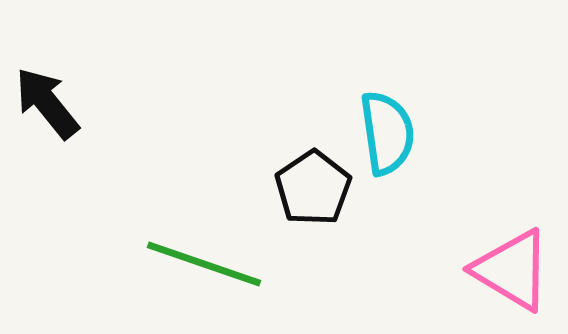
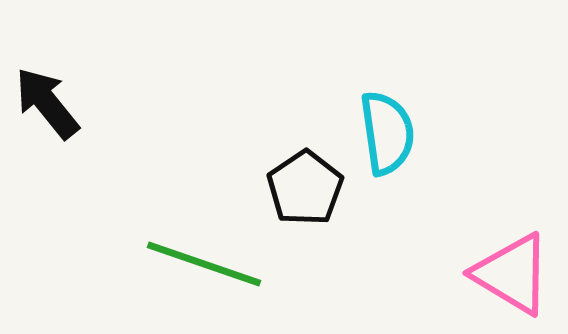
black pentagon: moved 8 px left
pink triangle: moved 4 px down
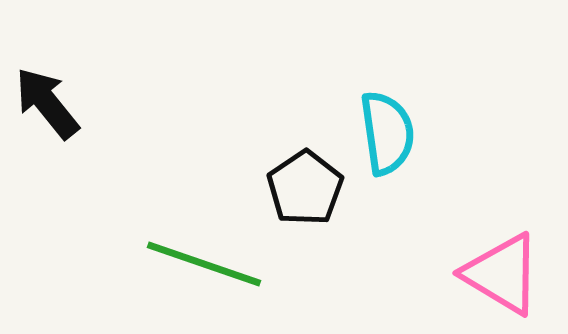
pink triangle: moved 10 px left
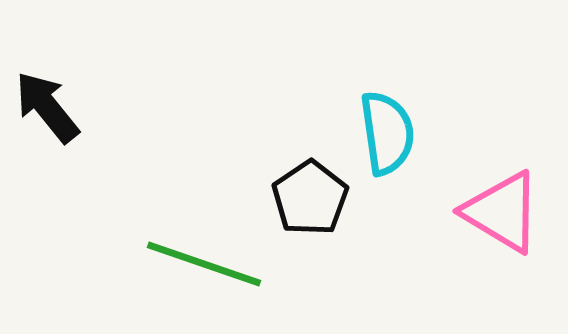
black arrow: moved 4 px down
black pentagon: moved 5 px right, 10 px down
pink triangle: moved 62 px up
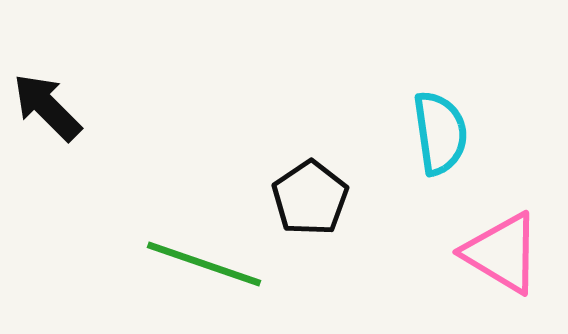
black arrow: rotated 6 degrees counterclockwise
cyan semicircle: moved 53 px right
pink triangle: moved 41 px down
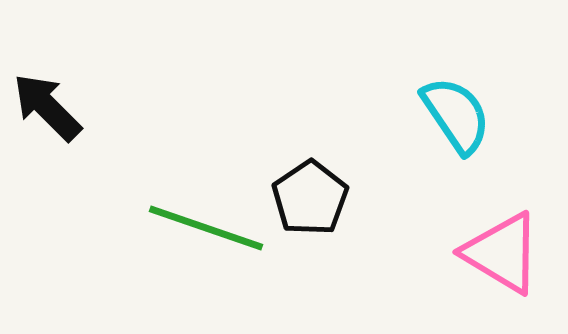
cyan semicircle: moved 16 px right, 18 px up; rotated 26 degrees counterclockwise
green line: moved 2 px right, 36 px up
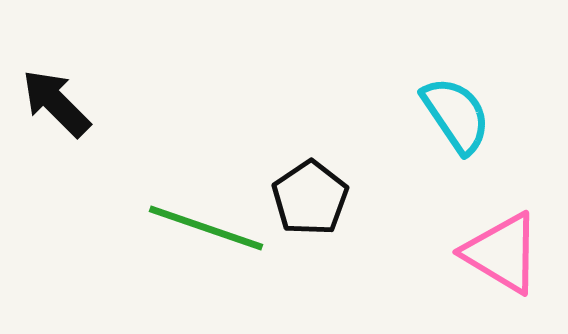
black arrow: moved 9 px right, 4 px up
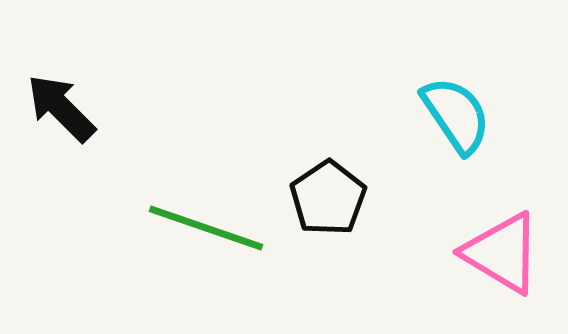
black arrow: moved 5 px right, 5 px down
black pentagon: moved 18 px right
